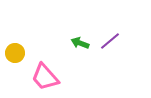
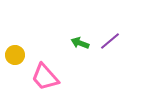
yellow circle: moved 2 px down
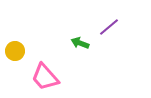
purple line: moved 1 px left, 14 px up
yellow circle: moved 4 px up
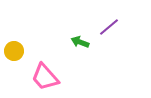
green arrow: moved 1 px up
yellow circle: moved 1 px left
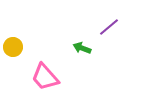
green arrow: moved 2 px right, 6 px down
yellow circle: moved 1 px left, 4 px up
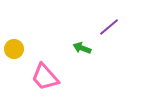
yellow circle: moved 1 px right, 2 px down
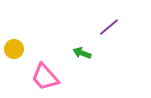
green arrow: moved 5 px down
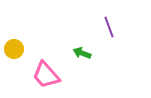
purple line: rotated 70 degrees counterclockwise
pink trapezoid: moved 1 px right, 2 px up
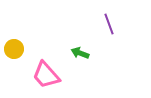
purple line: moved 3 px up
green arrow: moved 2 px left
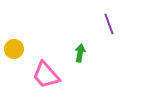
green arrow: rotated 78 degrees clockwise
